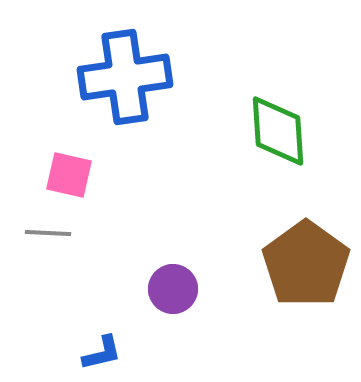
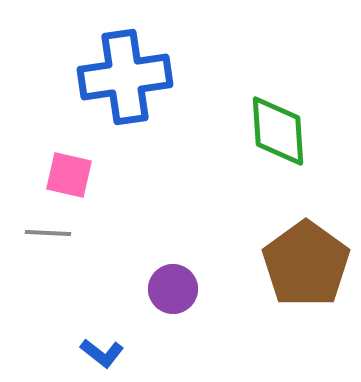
blue L-shape: rotated 51 degrees clockwise
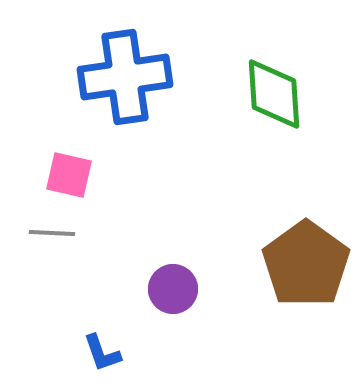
green diamond: moved 4 px left, 37 px up
gray line: moved 4 px right
blue L-shape: rotated 33 degrees clockwise
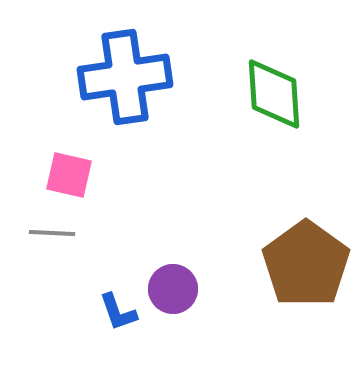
blue L-shape: moved 16 px right, 41 px up
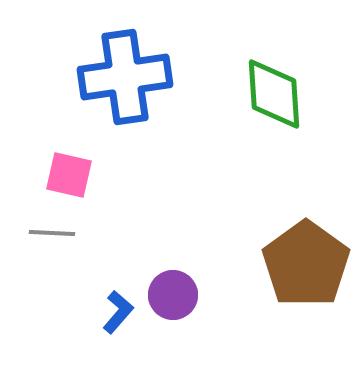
purple circle: moved 6 px down
blue L-shape: rotated 120 degrees counterclockwise
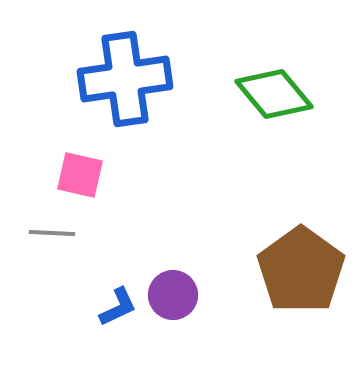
blue cross: moved 2 px down
green diamond: rotated 36 degrees counterclockwise
pink square: moved 11 px right
brown pentagon: moved 5 px left, 6 px down
blue L-shape: moved 5 px up; rotated 24 degrees clockwise
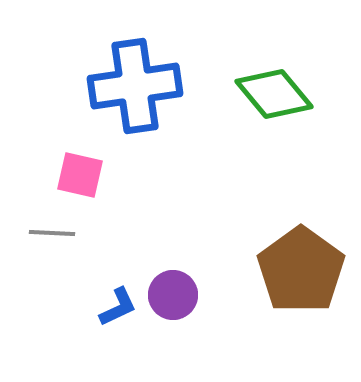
blue cross: moved 10 px right, 7 px down
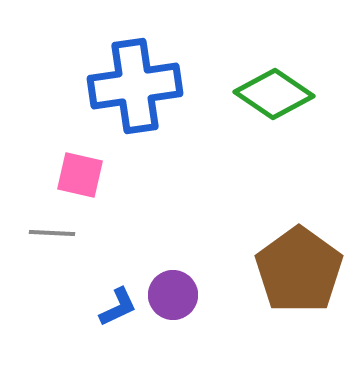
green diamond: rotated 16 degrees counterclockwise
brown pentagon: moved 2 px left
